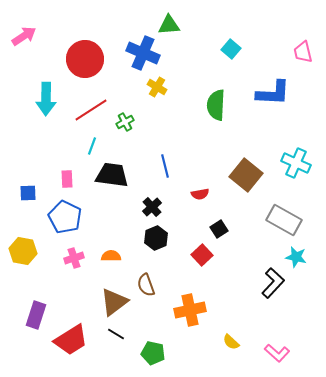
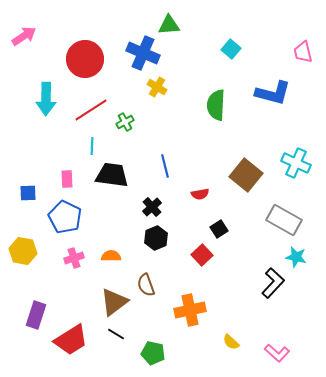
blue L-shape: rotated 12 degrees clockwise
cyan line: rotated 18 degrees counterclockwise
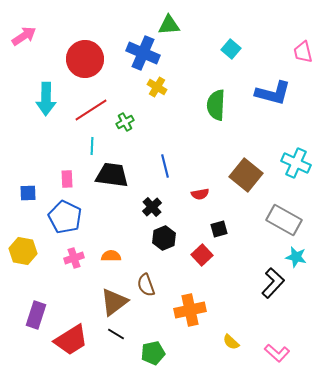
black square: rotated 18 degrees clockwise
black hexagon: moved 8 px right
green pentagon: rotated 25 degrees counterclockwise
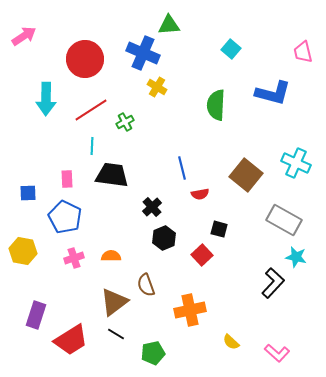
blue line: moved 17 px right, 2 px down
black square: rotated 30 degrees clockwise
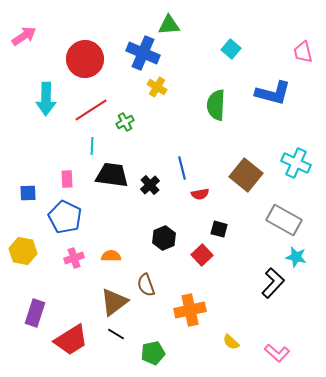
black cross: moved 2 px left, 22 px up
purple rectangle: moved 1 px left, 2 px up
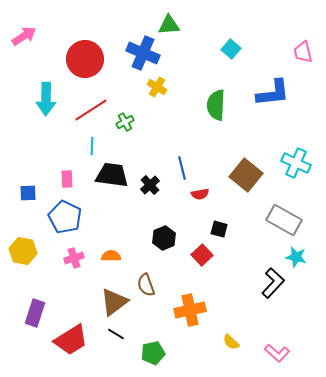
blue L-shape: rotated 21 degrees counterclockwise
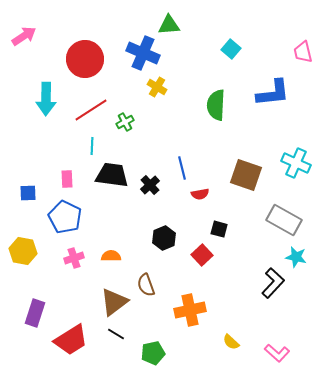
brown square: rotated 20 degrees counterclockwise
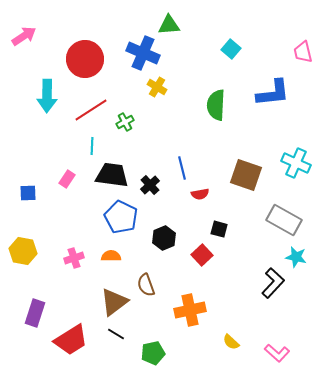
cyan arrow: moved 1 px right, 3 px up
pink rectangle: rotated 36 degrees clockwise
blue pentagon: moved 56 px right
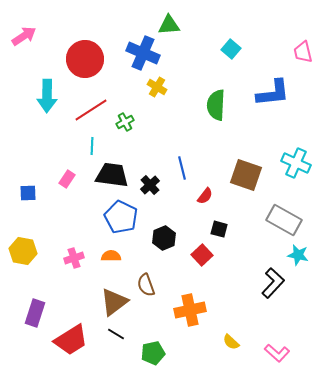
red semicircle: moved 5 px right, 2 px down; rotated 42 degrees counterclockwise
cyan star: moved 2 px right, 2 px up
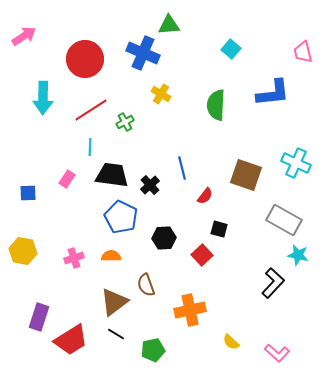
yellow cross: moved 4 px right, 7 px down
cyan arrow: moved 4 px left, 2 px down
cyan line: moved 2 px left, 1 px down
black hexagon: rotated 20 degrees clockwise
purple rectangle: moved 4 px right, 4 px down
green pentagon: moved 3 px up
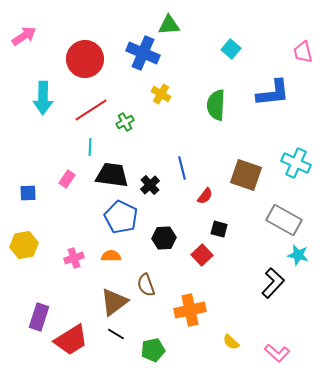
yellow hexagon: moved 1 px right, 6 px up; rotated 20 degrees counterclockwise
